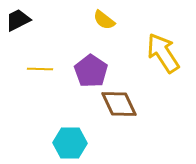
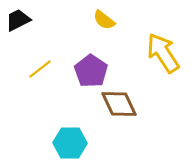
yellow line: rotated 40 degrees counterclockwise
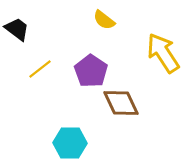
black trapezoid: moved 1 px left, 9 px down; rotated 64 degrees clockwise
brown diamond: moved 2 px right, 1 px up
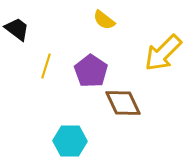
yellow arrow: rotated 102 degrees counterclockwise
yellow line: moved 6 px right, 3 px up; rotated 35 degrees counterclockwise
brown diamond: moved 2 px right
cyan hexagon: moved 2 px up
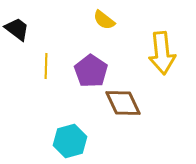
yellow arrow: moved 1 px left; rotated 51 degrees counterclockwise
yellow line: rotated 15 degrees counterclockwise
cyan hexagon: rotated 16 degrees counterclockwise
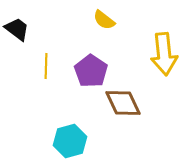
yellow arrow: moved 2 px right, 1 px down
